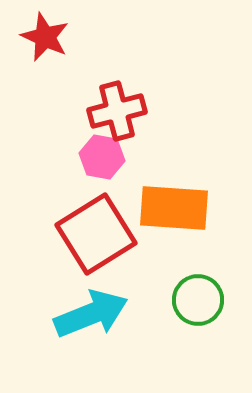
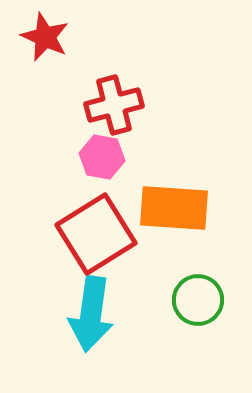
red cross: moved 3 px left, 6 px up
cyan arrow: rotated 120 degrees clockwise
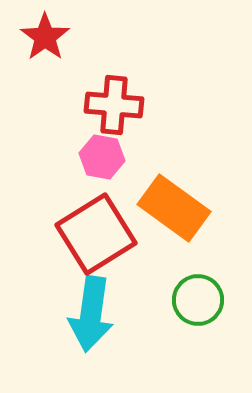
red star: rotated 12 degrees clockwise
red cross: rotated 20 degrees clockwise
orange rectangle: rotated 32 degrees clockwise
